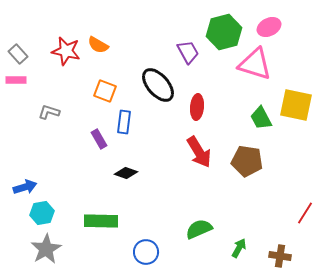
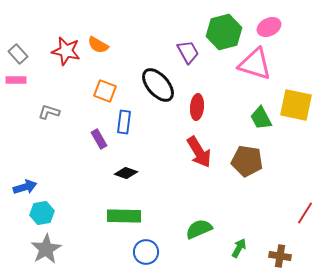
green rectangle: moved 23 px right, 5 px up
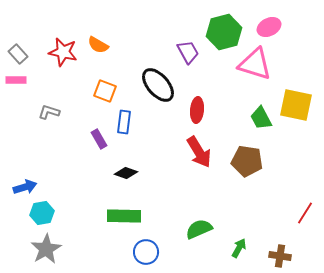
red star: moved 3 px left, 1 px down
red ellipse: moved 3 px down
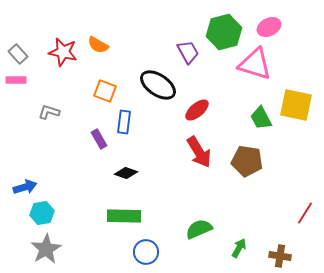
black ellipse: rotated 15 degrees counterclockwise
red ellipse: rotated 45 degrees clockwise
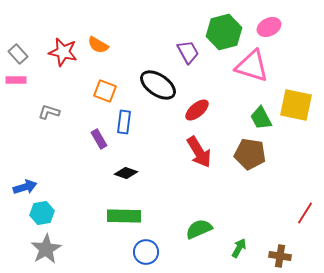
pink triangle: moved 3 px left, 2 px down
brown pentagon: moved 3 px right, 7 px up
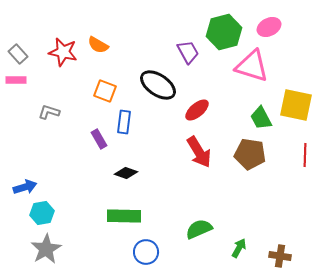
red line: moved 58 px up; rotated 30 degrees counterclockwise
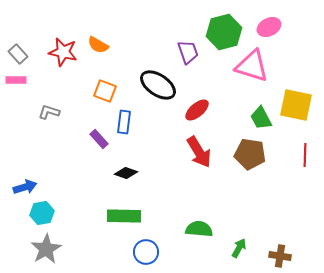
purple trapezoid: rotated 10 degrees clockwise
purple rectangle: rotated 12 degrees counterclockwise
green semicircle: rotated 28 degrees clockwise
